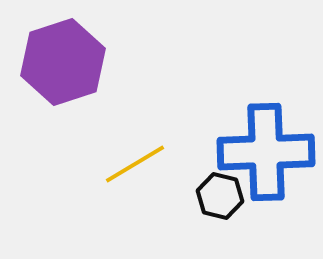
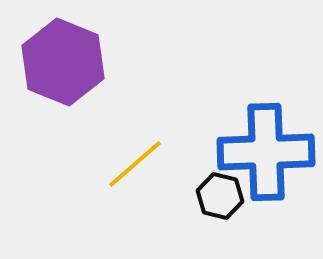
purple hexagon: rotated 20 degrees counterclockwise
yellow line: rotated 10 degrees counterclockwise
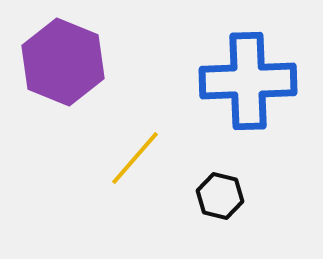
blue cross: moved 18 px left, 71 px up
yellow line: moved 6 px up; rotated 8 degrees counterclockwise
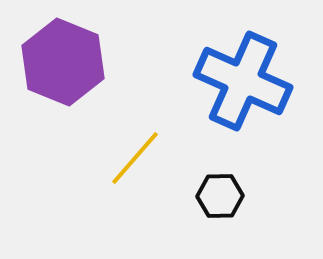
blue cross: moved 5 px left; rotated 26 degrees clockwise
black hexagon: rotated 15 degrees counterclockwise
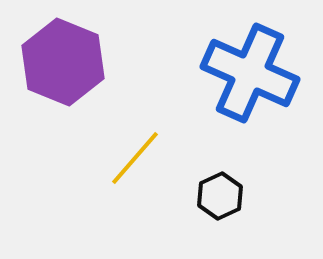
blue cross: moved 7 px right, 8 px up
black hexagon: rotated 24 degrees counterclockwise
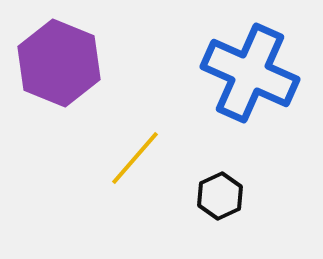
purple hexagon: moved 4 px left, 1 px down
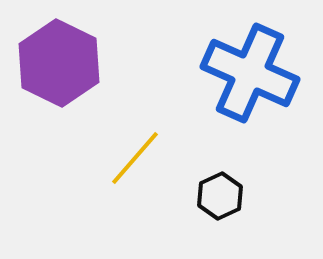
purple hexagon: rotated 4 degrees clockwise
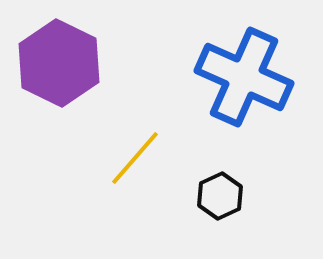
blue cross: moved 6 px left, 4 px down
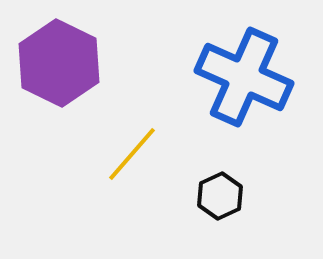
yellow line: moved 3 px left, 4 px up
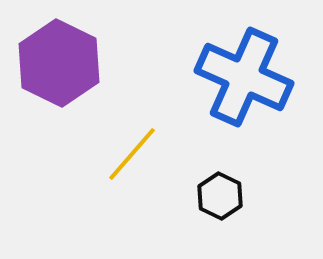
black hexagon: rotated 9 degrees counterclockwise
